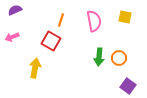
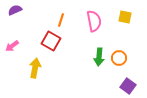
pink arrow: moved 9 px down; rotated 16 degrees counterclockwise
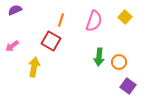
yellow square: rotated 32 degrees clockwise
pink semicircle: rotated 30 degrees clockwise
orange circle: moved 4 px down
yellow arrow: moved 1 px left, 1 px up
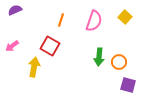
red square: moved 1 px left, 5 px down
purple square: moved 1 px up; rotated 21 degrees counterclockwise
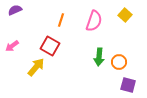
yellow square: moved 2 px up
yellow arrow: moved 2 px right; rotated 30 degrees clockwise
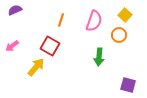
orange circle: moved 27 px up
